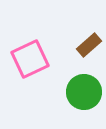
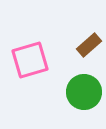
pink square: moved 1 px down; rotated 9 degrees clockwise
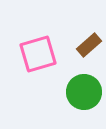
pink square: moved 8 px right, 6 px up
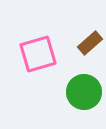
brown rectangle: moved 1 px right, 2 px up
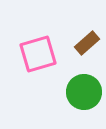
brown rectangle: moved 3 px left
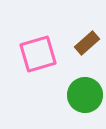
green circle: moved 1 px right, 3 px down
